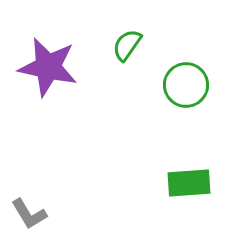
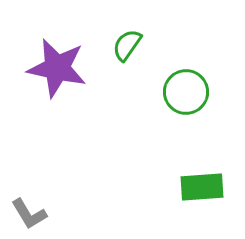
purple star: moved 9 px right, 1 px down
green circle: moved 7 px down
green rectangle: moved 13 px right, 4 px down
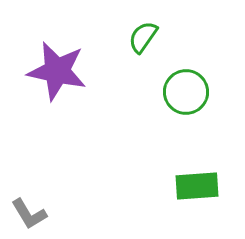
green semicircle: moved 16 px right, 8 px up
purple star: moved 3 px down
green rectangle: moved 5 px left, 1 px up
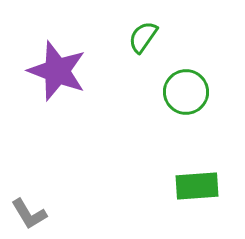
purple star: rotated 8 degrees clockwise
